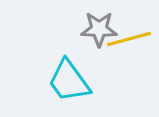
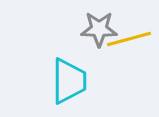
cyan trapezoid: rotated 144 degrees counterclockwise
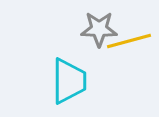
yellow line: moved 2 px down
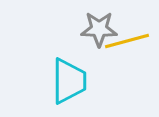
yellow line: moved 2 px left
